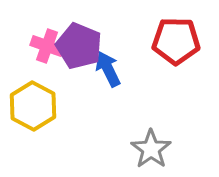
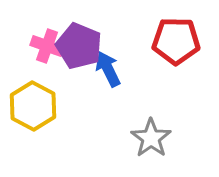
gray star: moved 11 px up
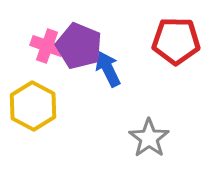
gray star: moved 2 px left
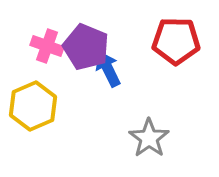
purple pentagon: moved 7 px right, 1 px down
yellow hexagon: rotated 9 degrees clockwise
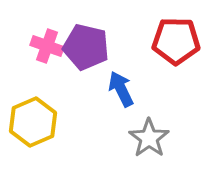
purple pentagon: rotated 9 degrees counterclockwise
blue arrow: moved 13 px right, 20 px down
yellow hexagon: moved 16 px down
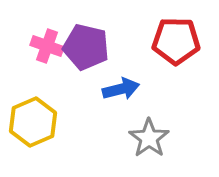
blue arrow: rotated 102 degrees clockwise
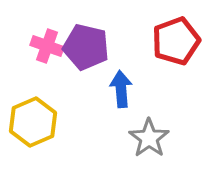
red pentagon: rotated 21 degrees counterclockwise
blue arrow: rotated 81 degrees counterclockwise
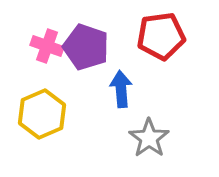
red pentagon: moved 15 px left, 5 px up; rotated 12 degrees clockwise
purple pentagon: rotated 6 degrees clockwise
yellow hexagon: moved 9 px right, 8 px up
